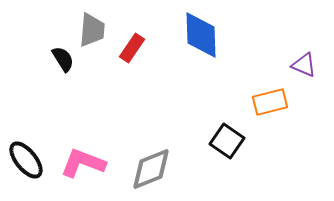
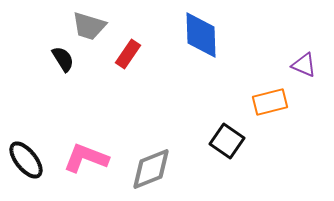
gray trapezoid: moved 3 px left, 4 px up; rotated 102 degrees clockwise
red rectangle: moved 4 px left, 6 px down
pink L-shape: moved 3 px right, 5 px up
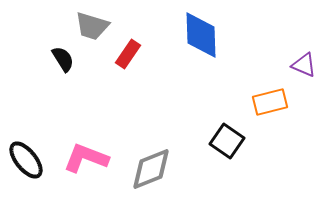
gray trapezoid: moved 3 px right
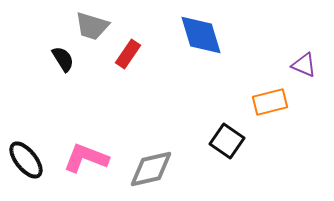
blue diamond: rotated 15 degrees counterclockwise
gray diamond: rotated 9 degrees clockwise
